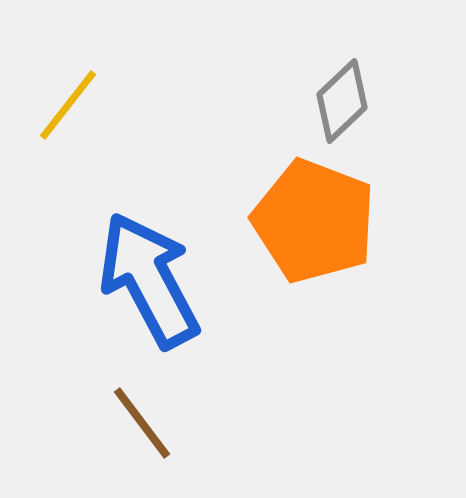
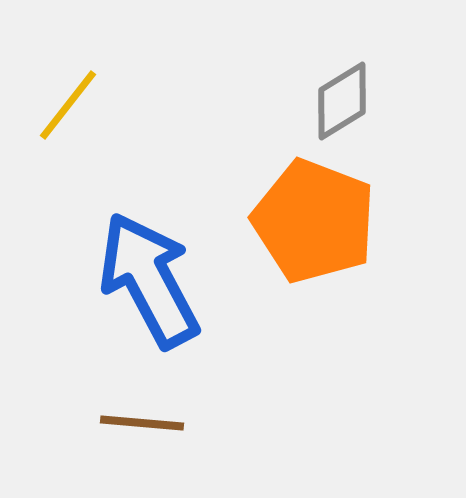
gray diamond: rotated 12 degrees clockwise
brown line: rotated 48 degrees counterclockwise
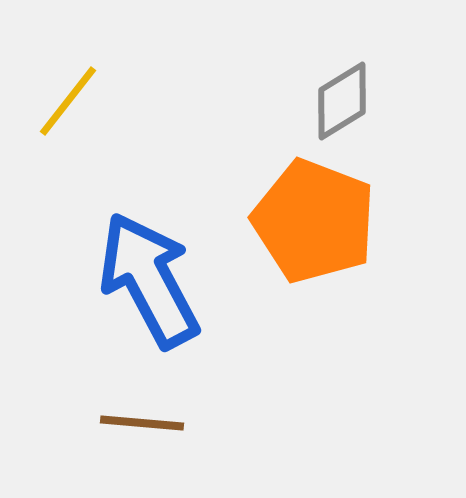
yellow line: moved 4 px up
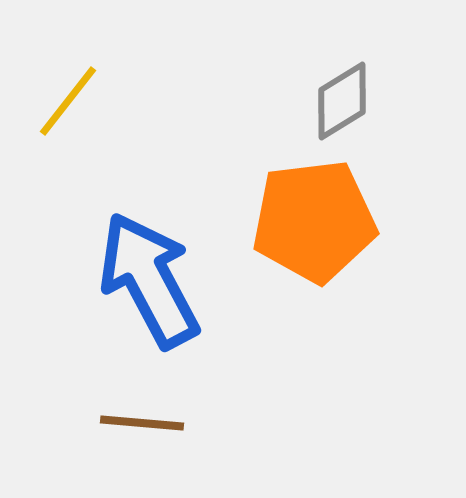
orange pentagon: rotated 28 degrees counterclockwise
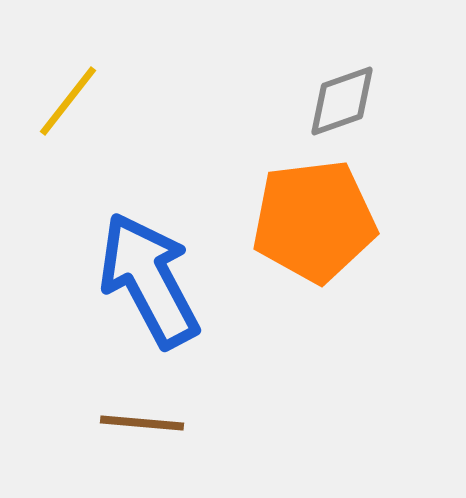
gray diamond: rotated 12 degrees clockwise
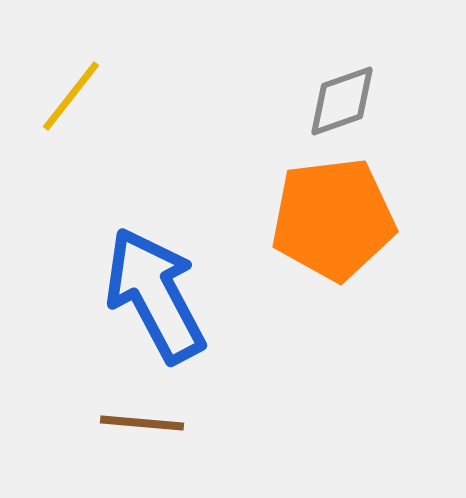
yellow line: moved 3 px right, 5 px up
orange pentagon: moved 19 px right, 2 px up
blue arrow: moved 6 px right, 15 px down
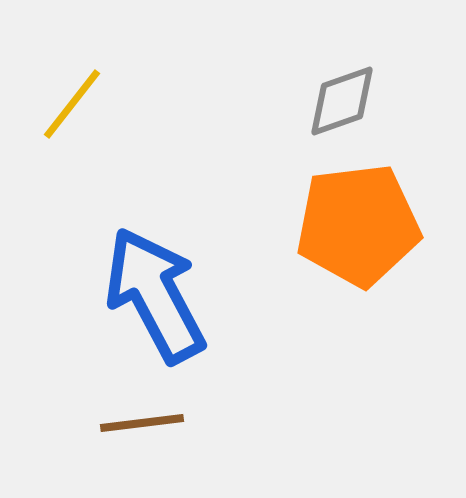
yellow line: moved 1 px right, 8 px down
orange pentagon: moved 25 px right, 6 px down
brown line: rotated 12 degrees counterclockwise
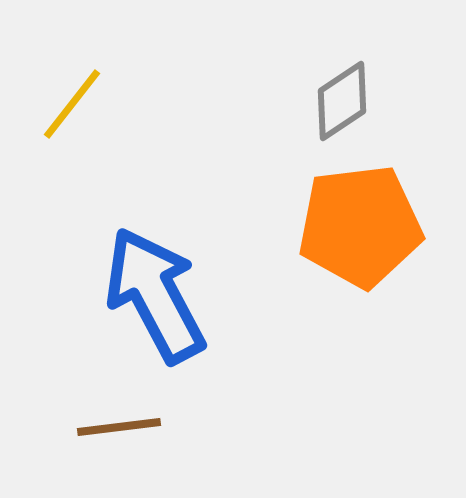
gray diamond: rotated 14 degrees counterclockwise
orange pentagon: moved 2 px right, 1 px down
brown line: moved 23 px left, 4 px down
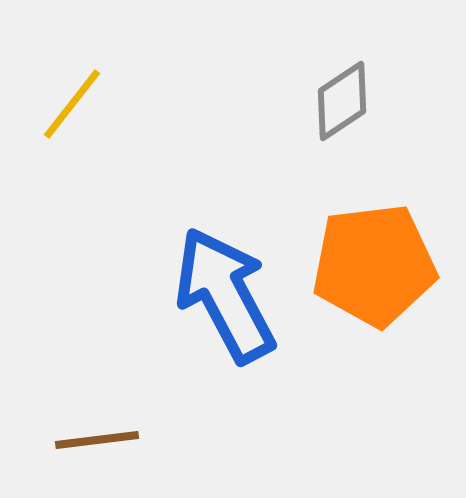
orange pentagon: moved 14 px right, 39 px down
blue arrow: moved 70 px right
brown line: moved 22 px left, 13 px down
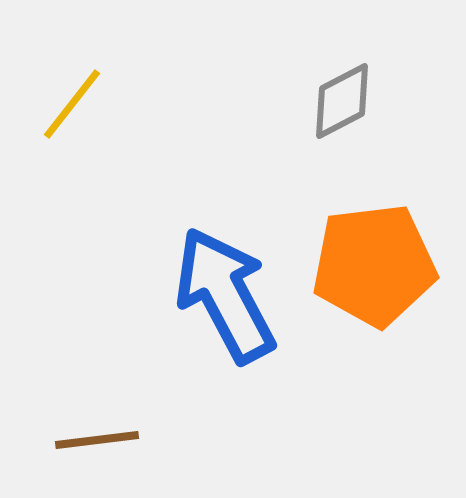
gray diamond: rotated 6 degrees clockwise
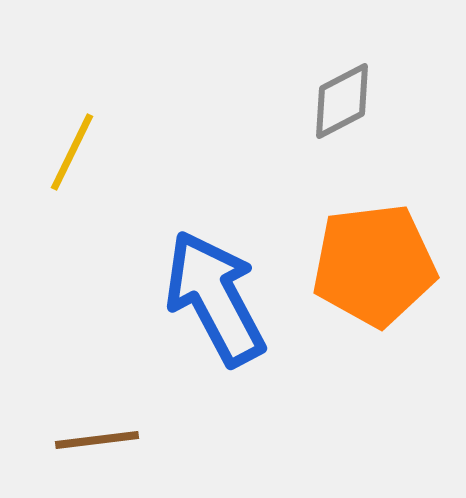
yellow line: moved 48 px down; rotated 12 degrees counterclockwise
blue arrow: moved 10 px left, 3 px down
